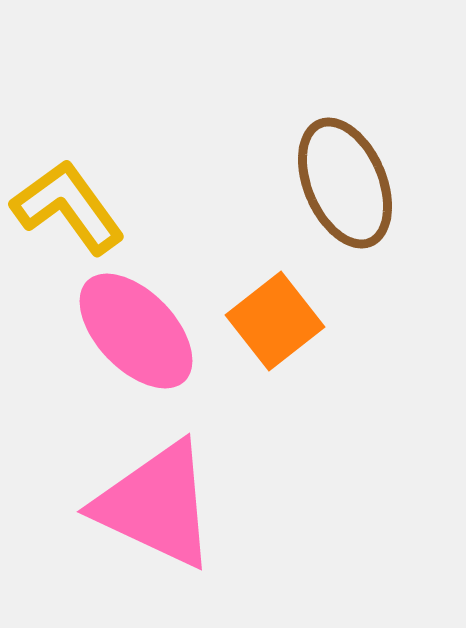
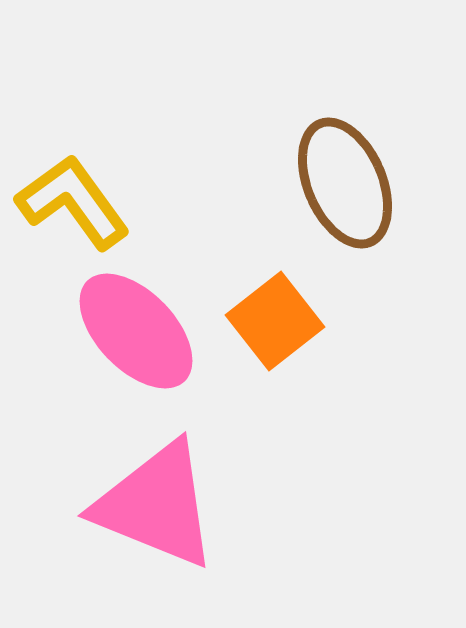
yellow L-shape: moved 5 px right, 5 px up
pink triangle: rotated 3 degrees counterclockwise
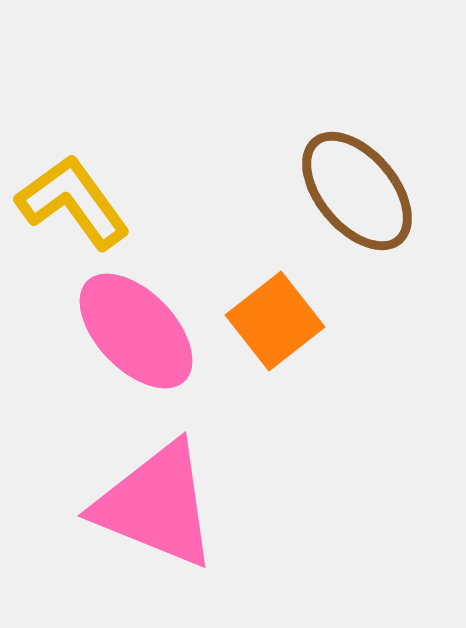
brown ellipse: moved 12 px right, 8 px down; rotated 17 degrees counterclockwise
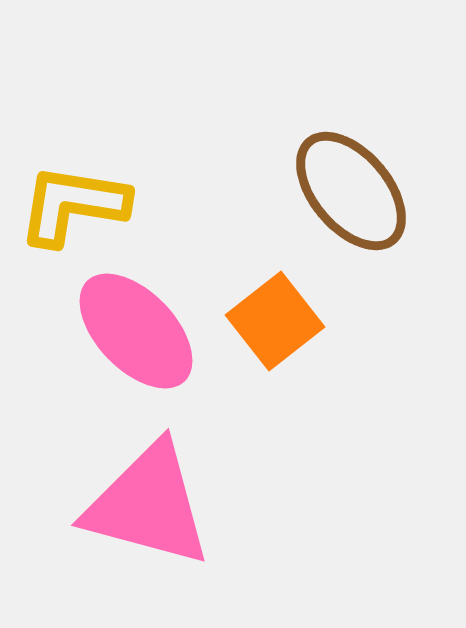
brown ellipse: moved 6 px left
yellow L-shape: moved 3 px down; rotated 45 degrees counterclockwise
pink triangle: moved 8 px left; rotated 7 degrees counterclockwise
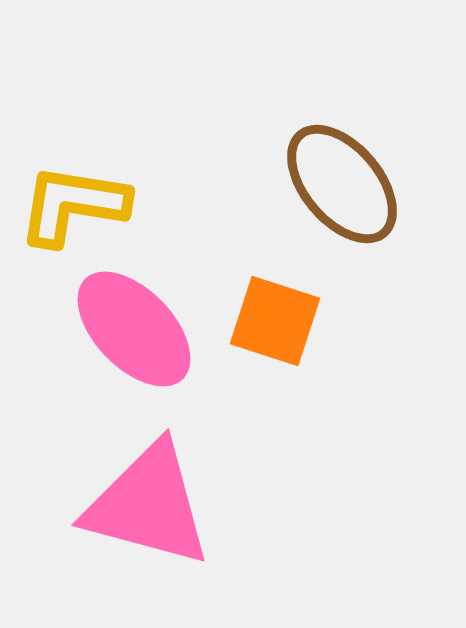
brown ellipse: moved 9 px left, 7 px up
orange square: rotated 34 degrees counterclockwise
pink ellipse: moved 2 px left, 2 px up
